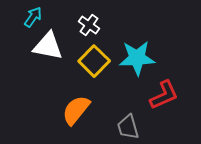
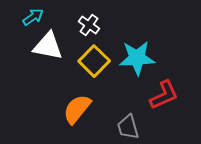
cyan arrow: rotated 20 degrees clockwise
orange semicircle: moved 1 px right, 1 px up
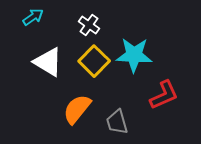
white triangle: moved 16 px down; rotated 20 degrees clockwise
cyan star: moved 3 px left, 3 px up; rotated 6 degrees clockwise
gray trapezoid: moved 11 px left, 5 px up
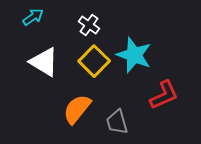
cyan star: rotated 18 degrees clockwise
white triangle: moved 4 px left
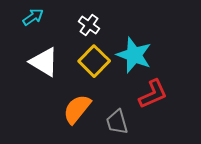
red L-shape: moved 11 px left, 1 px up
